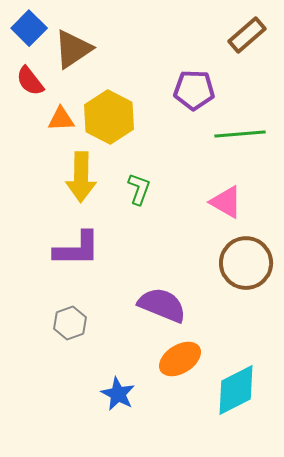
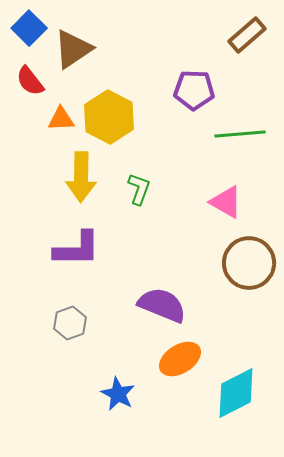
brown circle: moved 3 px right
cyan diamond: moved 3 px down
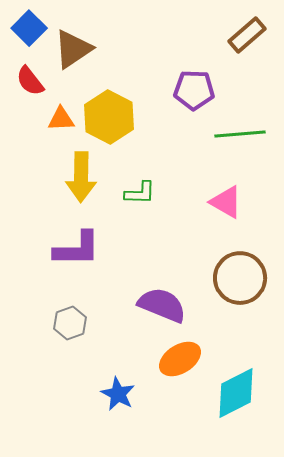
green L-shape: moved 1 px right, 4 px down; rotated 72 degrees clockwise
brown circle: moved 9 px left, 15 px down
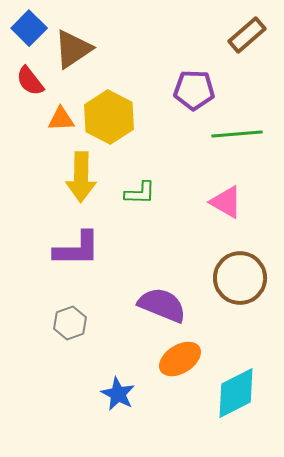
green line: moved 3 px left
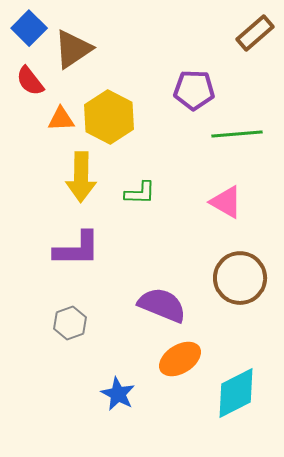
brown rectangle: moved 8 px right, 2 px up
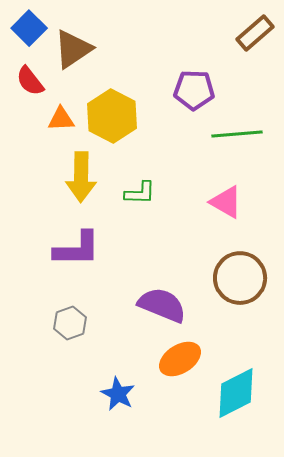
yellow hexagon: moved 3 px right, 1 px up
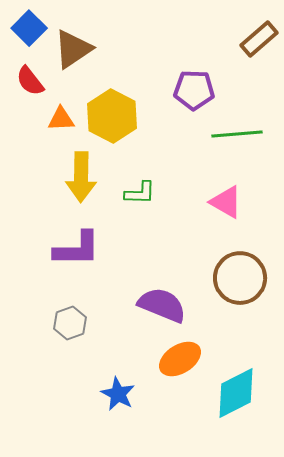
brown rectangle: moved 4 px right, 6 px down
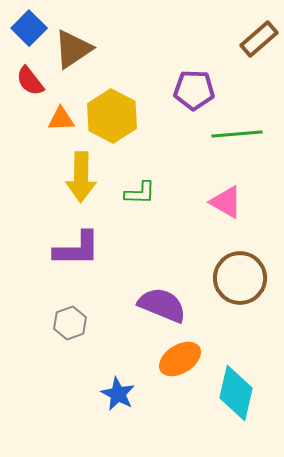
cyan diamond: rotated 50 degrees counterclockwise
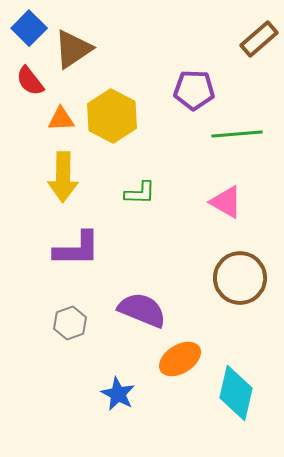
yellow arrow: moved 18 px left
purple semicircle: moved 20 px left, 5 px down
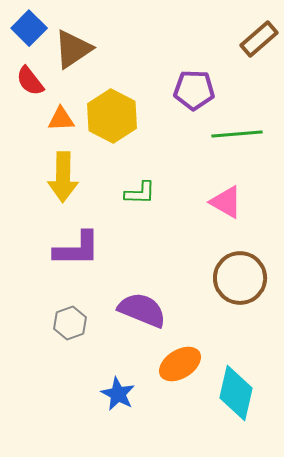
orange ellipse: moved 5 px down
